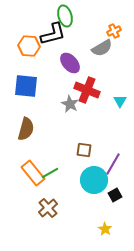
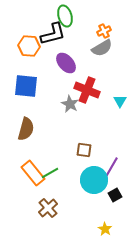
orange cross: moved 10 px left
purple ellipse: moved 4 px left
purple line: moved 2 px left, 4 px down
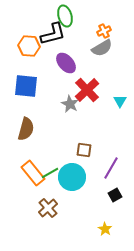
red cross: rotated 25 degrees clockwise
cyan circle: moved 22 px left, 3 px up
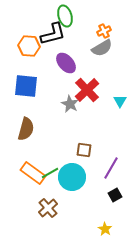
orange rectangle: rotated 15 degrees counterclockwise
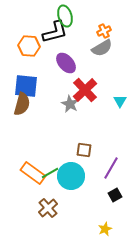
black L-shape: moved 2 px right, 2 px up
red cross: moved 2 px left
brown semicircle: moved 4 px left, 25 px up
cyan circle: moved 1 px left, 1 px up
yellow star: rotated 16 degrees clockwise
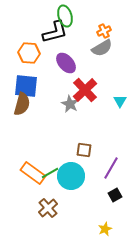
orange hexagon: moved 7 px down
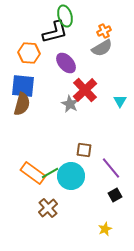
blue square: moved 3 px left
purple line: rotated 70 degrees counterclockwise
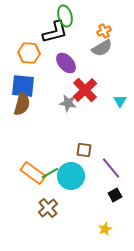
gray star: moved 2 px left, 1 px up; rotated 18 degrees counterclockwise
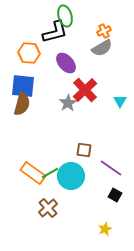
gray star: rotated 30 degrees clockwise
purple line: rotated 15 degrees counterclockwise
black square: rotated 32 degrees counterclockwise
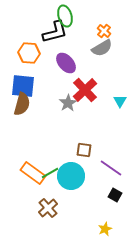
orange cross: rotated 24 degrees counterclockwise
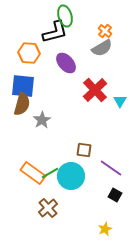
orange cross: moved 1 px right
red cross: moved 10 px right
gray star: moved 26 px left, 17 px down
